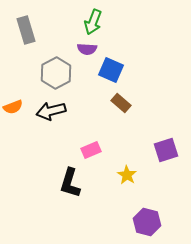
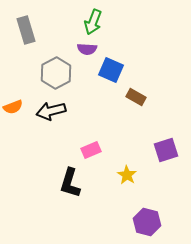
brown rectangle: moved 15 px right, 6 px up; rotated 12 degrees counterclockwise
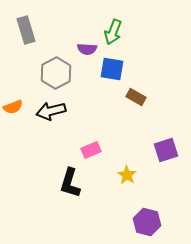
green arrow: moved 20 px right, 10 px down
blue square: moved 1 px right, 1 px up; rotated 15 degrees counterclockwise
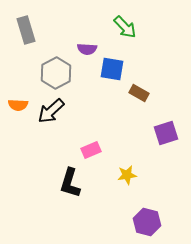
green arrow: moved 12 px right, 5 px up; rotated 65 degrees counterclockwise
brown rectangle: moved 3 px right, 4 px up
orange semicircle: moved 5 px right, 2 px up; rotated 24 degrees clockwise
black arrow: rotated 28 degrees counterclockwise
purple square: moved 17 px up
yellow star: rotated 30 degrees clockwise
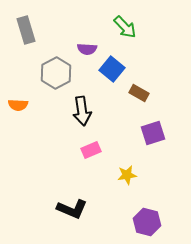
blue square: rotated 30 degrees clockwise
black arrow: moved 31 px right; rotated 56 degrees counterclockwise
purple square: moved 13 px left
black L-shape: moved 2 px right, 26 px down; rotated 84 degrees counterclockwise
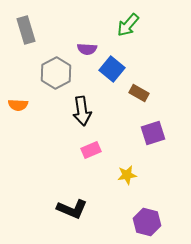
green arrow: moved 3 px right, 2 px up; rotated 85 degrees clockwise
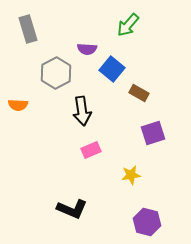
gray rectangle: moved 2 px right, 1 px up
yellow star: moved 4 px right
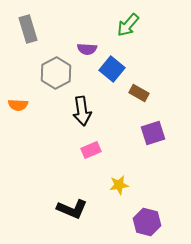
yellow star: moved 12 px left, 10 px down
